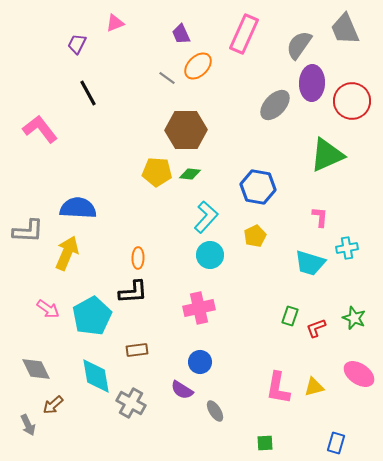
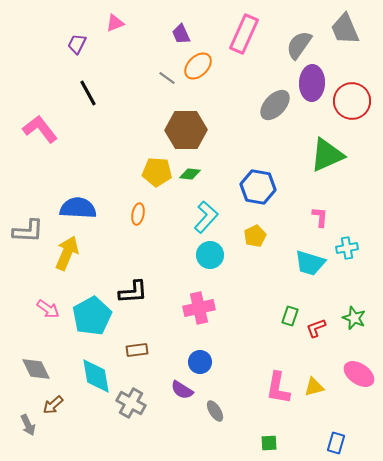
orange ellipse at (138, 258): moved 44 px up; rotated 10 degrees clockwise
green square at (265, 443): moved 4 px right
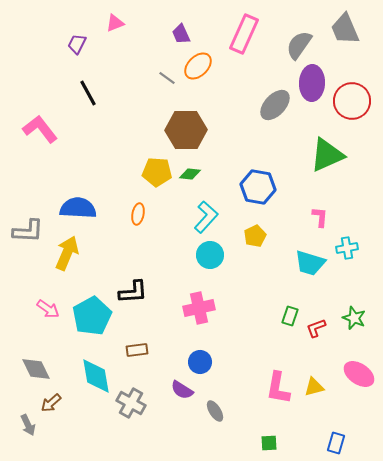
brown arrow at (53, 405): moved 2 px left, 2 px up
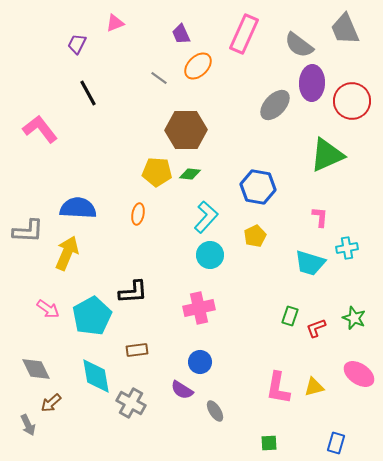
gray semicircle at (299, 45): rotated 88 degrees counterclockwise
gray line at (167, 78): moved 8 px left
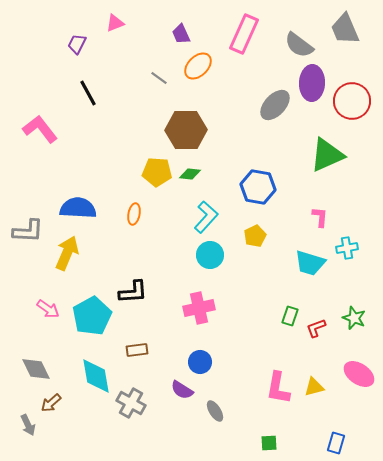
orange ellipse at (138, 214): moved 4 px left
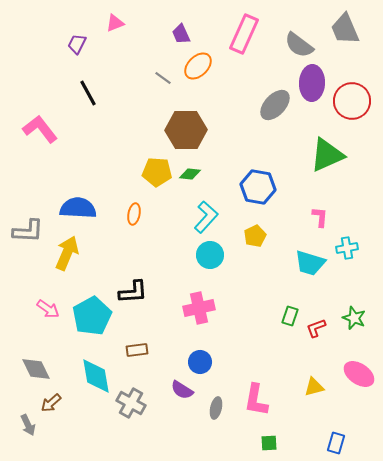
gray line at (159, 78): moved 4 px right
pink L-shape at (278, 388): moved 22 px left, 12 px down
gray ellipse at (215, 411): moved 1 px right, 3 px up; rotated 45 degrees clockwise
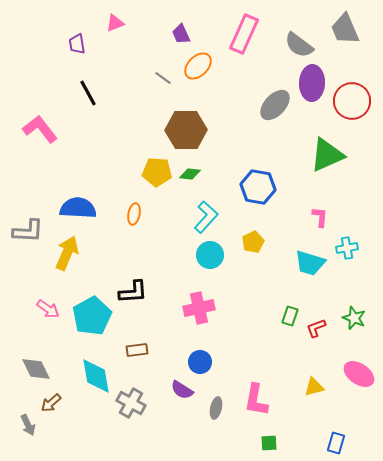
purple trapezoid at (77, 44): rotated 35 degrees counterclockwise
yellow pentagon at (255, 236): moved 2 px left, 6 px down
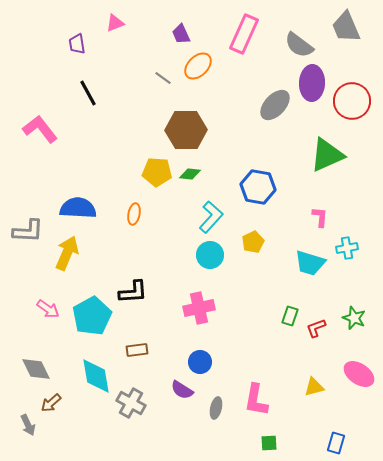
gray trapezoid at (345, 29): moved 1 px right, 2 px up
cyan L-shape at (206, 217): moved 5 px right
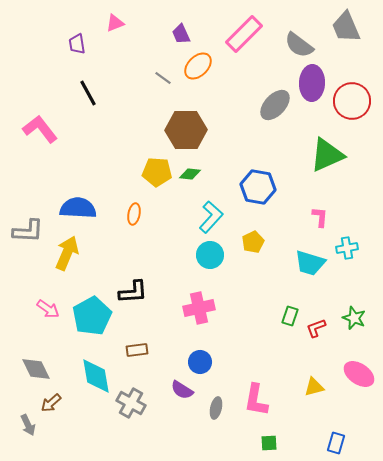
pink rectangle at (244, 34): rotated 21 degrees clockwise
